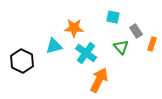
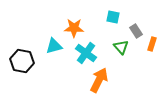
black hexagon: rotated 15 degrees counterclockwise
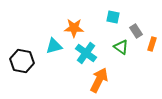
green triangle: rotated 14 degrees counterclockwise
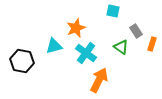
cyan square: moved 6 px up
orange star: moved 2 px right; rotated 24 degrees counterclockwise
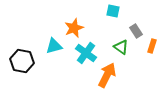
orange star: moved 2 px left
orange rectangle: moved 2 px down
orange arrow: moved 8 px right, 5 px up
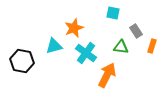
cyan square: moved 2 px down
green triangle: rotated 28 degrees counterclockwise
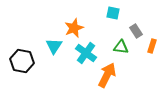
cyan triangle: rotated 42 degrees counterclockwise
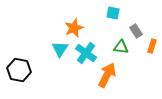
cyan triangle: moved 6 px right, 3 px down
black hexagon: moved 3 px left, 9 px down
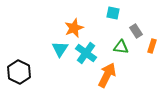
black hexagon: moved 2 px down; rotated 15 degrees clockwise
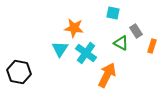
orange star: rotated 30 degrees clockwise
green triangle: moved 4 px up; rotated 21 degrees clockwise
black hexagon: rotated 15 degrees counterclockwise
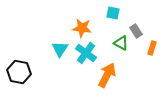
orange star: moved 8 px right
orange rectangle: moved 2 px down
